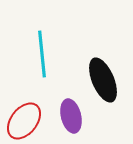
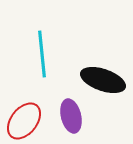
black ellipse: rotated 48 degrees counterclockwise
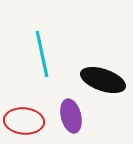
cyan line: rotated 6 degrees counterclockwise
red ellipse: rotated 57 degrees clockwise
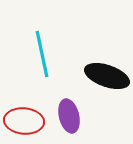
black ellipse: moved 4 px right, 4 px up
purple ellipse: moved 2 px left
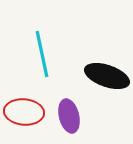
red ellipse: moved 9 px up
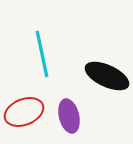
black ellipse: rotated 6 degrees clockwise
red ellipse: rotated 27 degrees counterclockwise
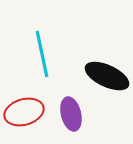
red ellipse: rotated 6 degrees clockwise
purple ellipse: moved 2 px right, 2 px up
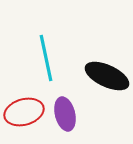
cyan line: moved 4 px right, 4 px down
purple ellipse: moved 6 px left
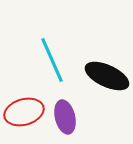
cyan line: moved 6 px right, 2 px down; rotated 12 degrees counterclockwise
purple ellipse: moved 3 px down
